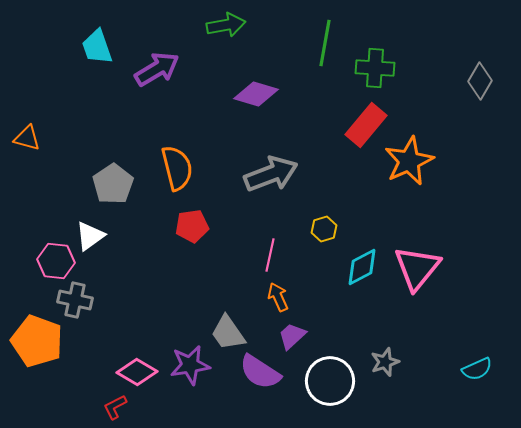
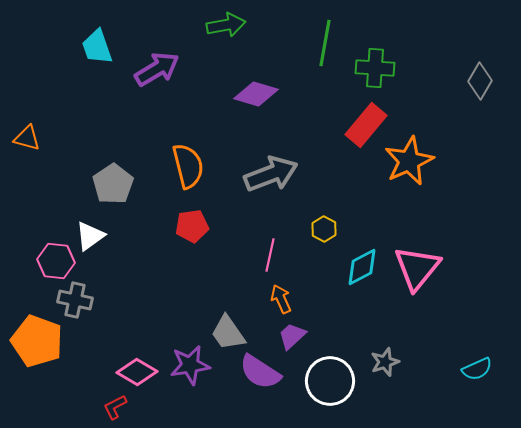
orange semicircle: moved 11 px right, 2 px up
yellow hexagon: rotated 15 degrees counterclockwise
orange arrow: moved 3 px right, 2 px down
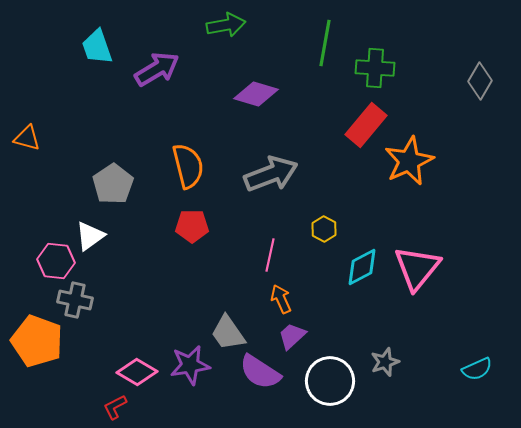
red pentagon: rotated 8 degrees clockwise
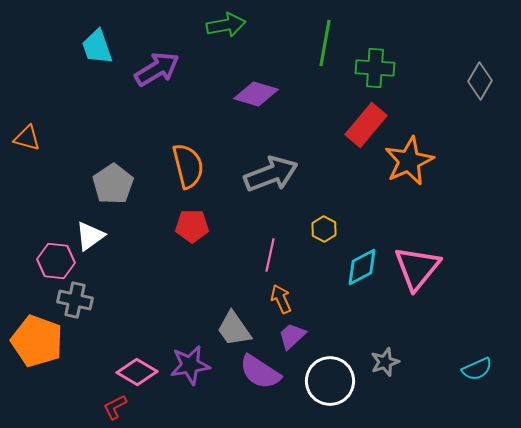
gray trapezoid: moved 6 px right, 4 px up
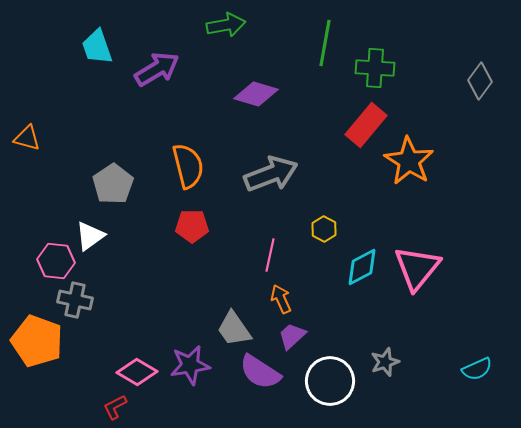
gray diamond: rotated 6 degrees clockwise
orange star: rotated 15 degrees counterclockwise
